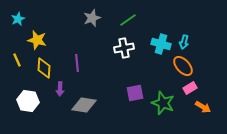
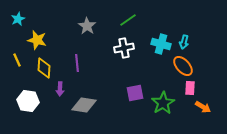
gray star: moved 5 px left, 8 px down; rotated 18 degrees counterclockwise
pink rectangle: rotated 56 degrees counterclockwise
green star: rotated 20 degrees clockwise
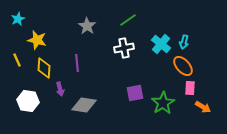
cyan cross: rotated 24 degrees clockwise
purple arrow: rotated 16 degrees counterclockwise
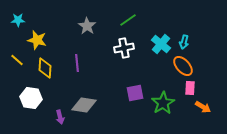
cyan star: moved 1 px down; rotated 24 degrees clockwise
yellow line: rotated 24 degrees counterclockwise
yellow diamond: moved 1 px right
purple arrow: moved 28 px down
white hexagon: moved 3 px right, 3 px up
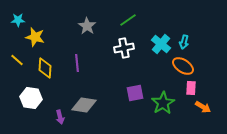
yellow star: moved 2 px left, 3 px up
orange ellipse: rotated 15 degrees counterclockwise
pink rectangle: moved 1 px right
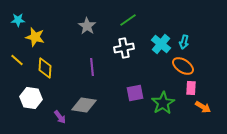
purple line: moved 15 px right, 4 px down
purple arrow: rotated 24 degrees counterclockwise
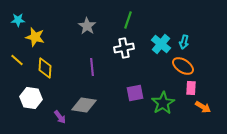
green line: rotated 36 degrees counterclockwise
